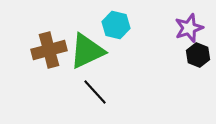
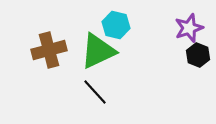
green triangle: moved 11 px right
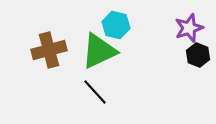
green triangle: moved 1 px right
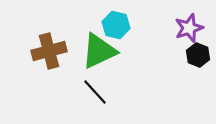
brown cross: moved 1 px down
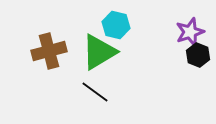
purple star: moved 1 px right, 4 px down
green triangle: moved 1 px down; rotated 6 degrees counterclockwise
black line: rotated 12 degrees counterclockwise
